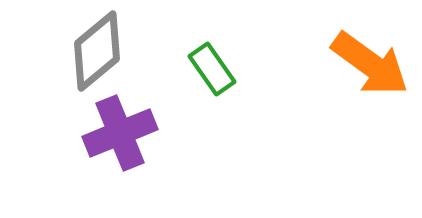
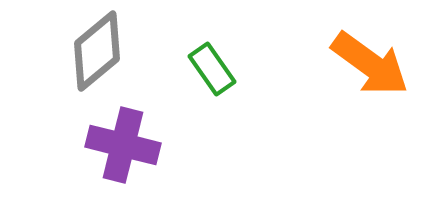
purple cross: moved 3 px right, 12 px down; rotated 36 degrees clockwise
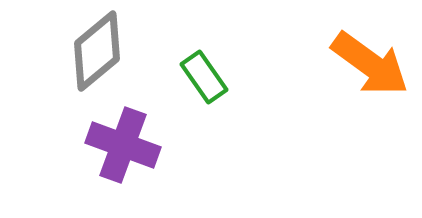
green rectangle: moved 8 px left, 8 px down
purple cross: rotated 6 degrees clockwise
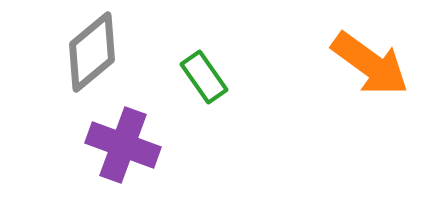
gray diamond: moved 5 px left, 1 px down
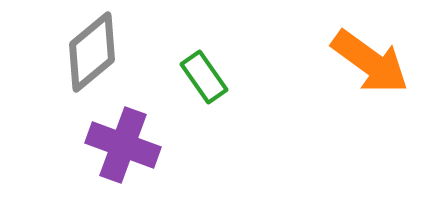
orange arrow: moved 2 px up
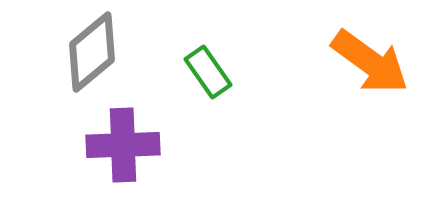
green rectangle: moved 4 px right, 5 px up
purple cross: rotated 22 degrees counterclockwise
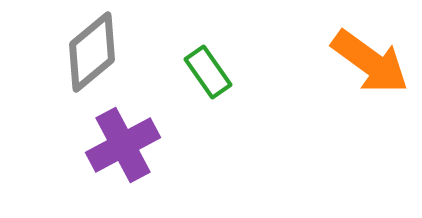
purple cross: rotated 26 degrees counterclockwise
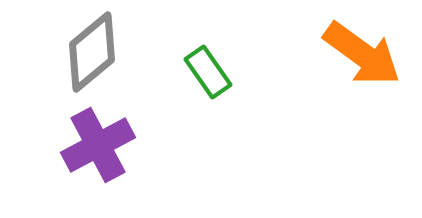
orange arrow: moved 8 px left, 8 px up
purple cross: moved 25 px left
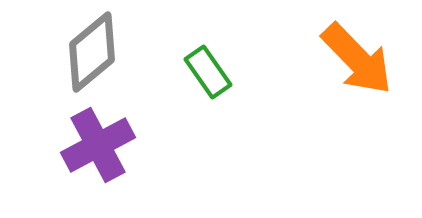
orange arrow: moved 5 px left, 5 px down; rotated 10 degrees clockwise
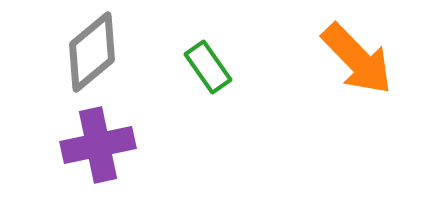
green rectangle: moved 5 px up
purple cross: rotated 16 degrees clockwise
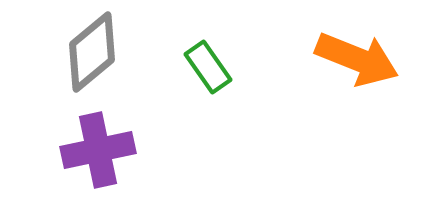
orange arrow: rotated 24 degrees counterclockwise
purple cross: moved 5 px down
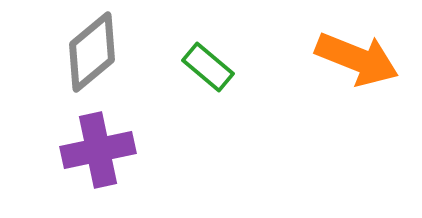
green rectangle: rotated 15 degrees counterclockwise
